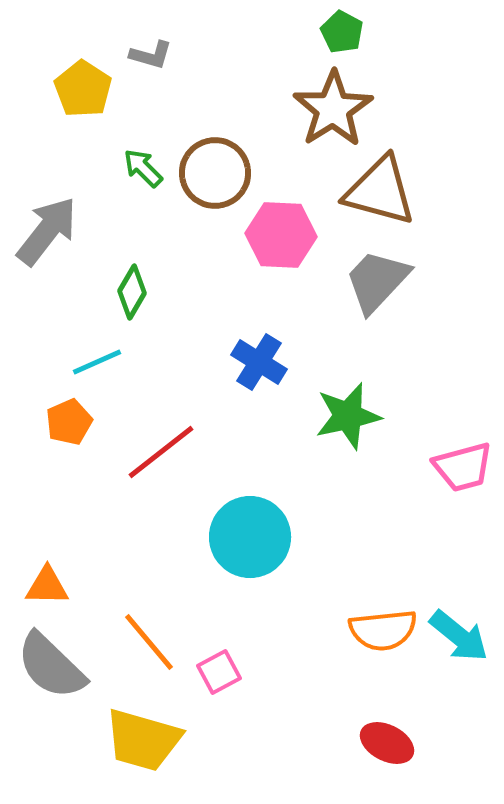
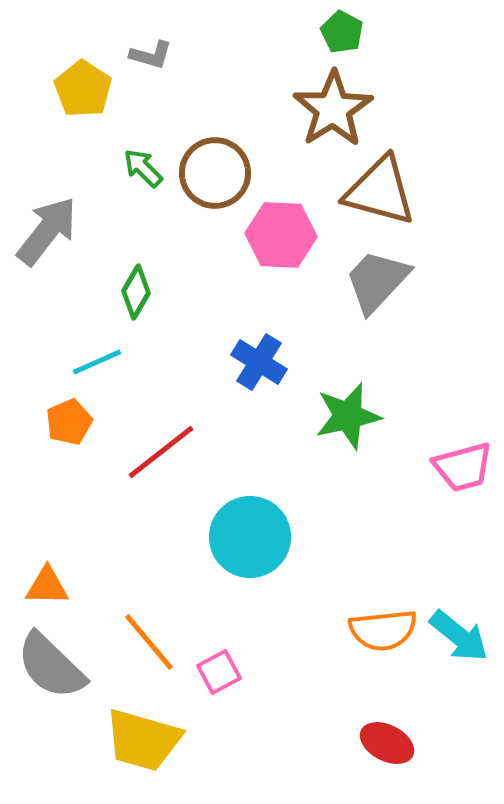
green diamond: moved 4 px right
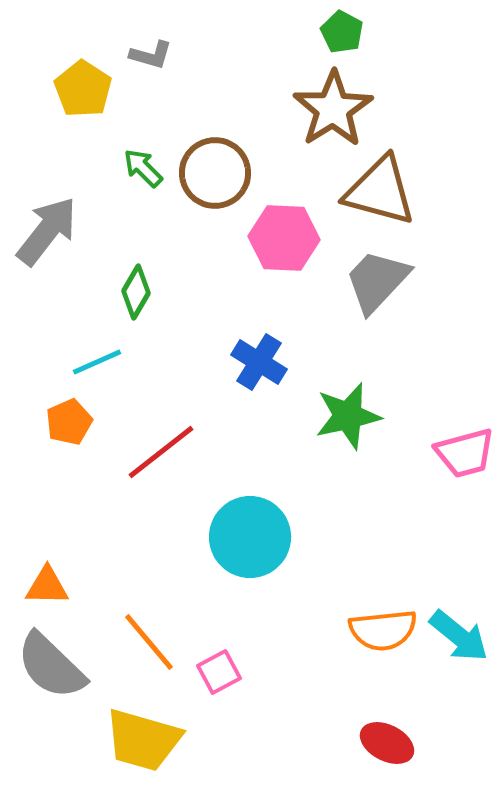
pink hexagon: moved 3 px right, 3 px down
pink trapezoid: moved 2 px right, 14 px up
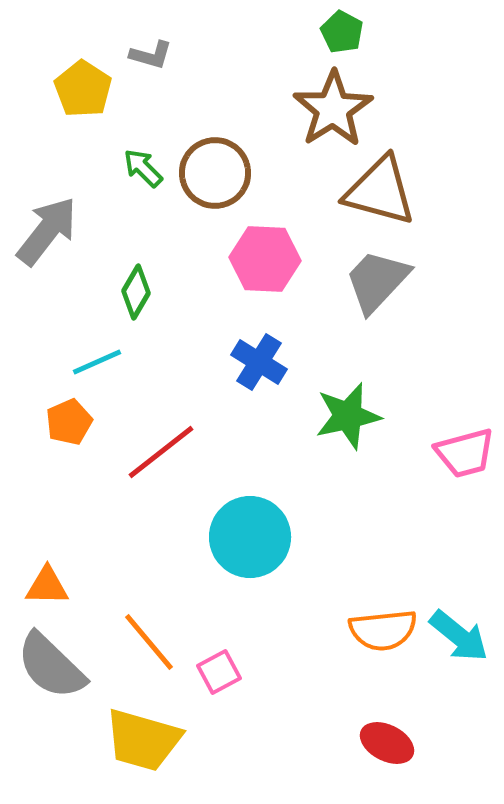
pink hexagon: moved 19 px left, 21 px down
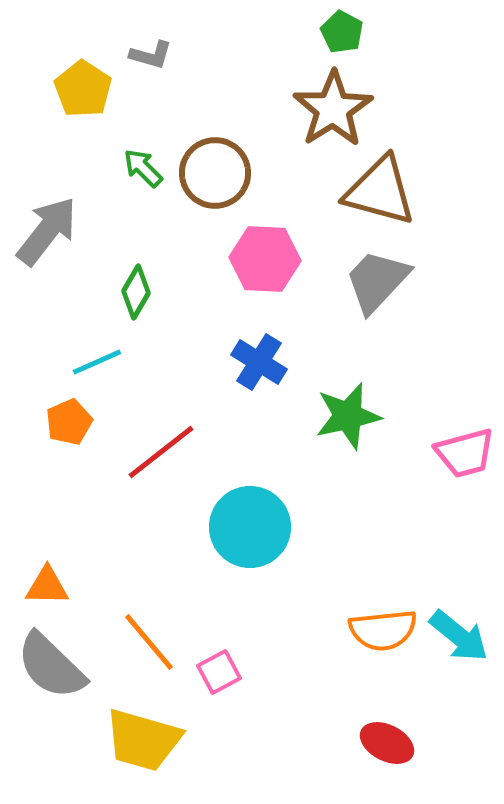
cyan circle: moved 10 px up
